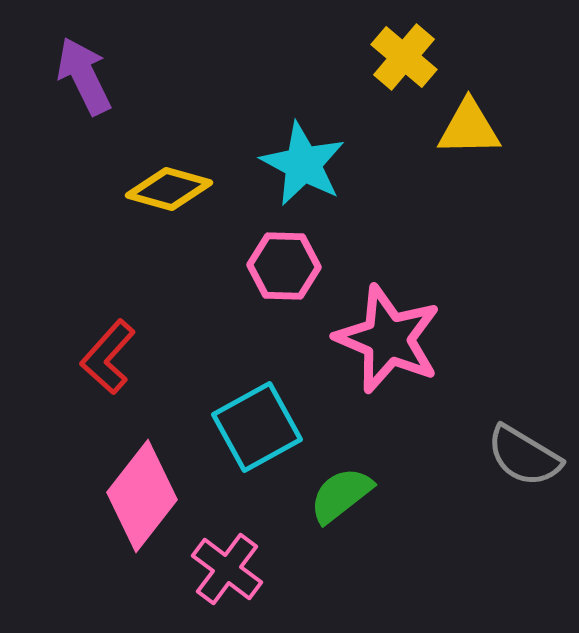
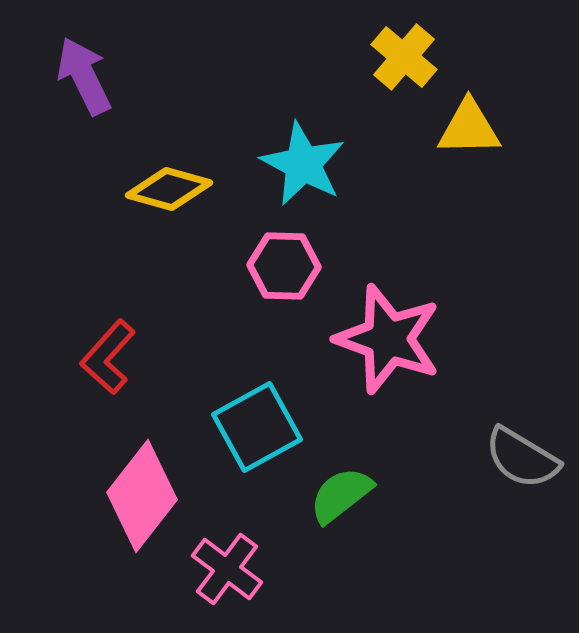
pink star: rotated 3 degrees counterclockwise
gray semicircle: moved 2 px left, 2 px down
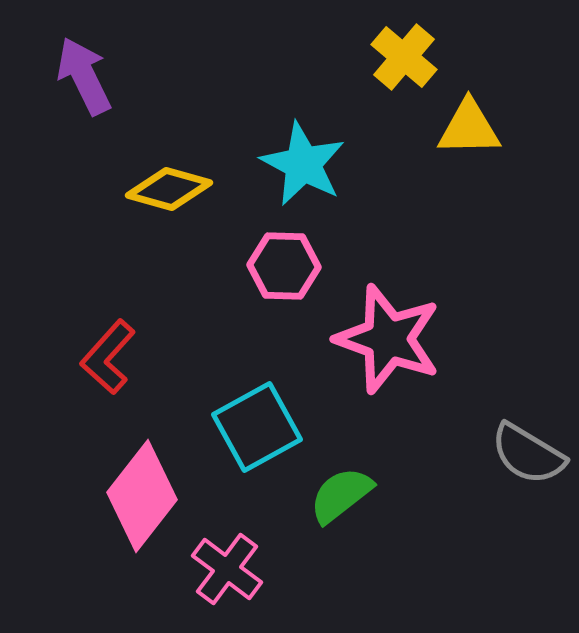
gray semicircle: moved 6 px right, 4 px up
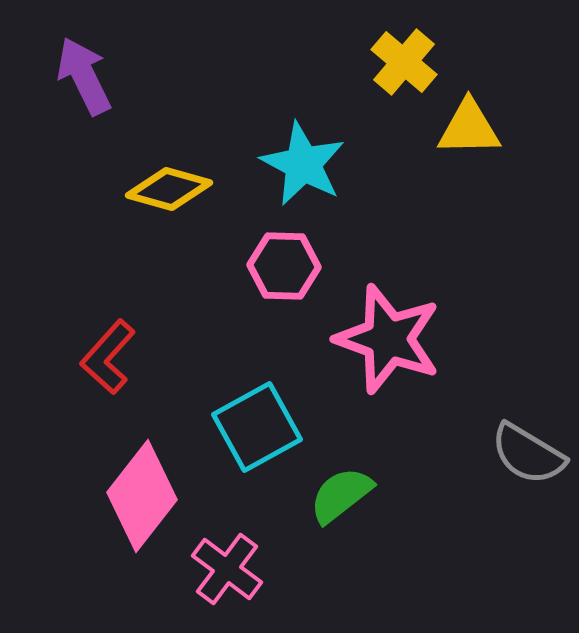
yellow cross: moved 5 px down
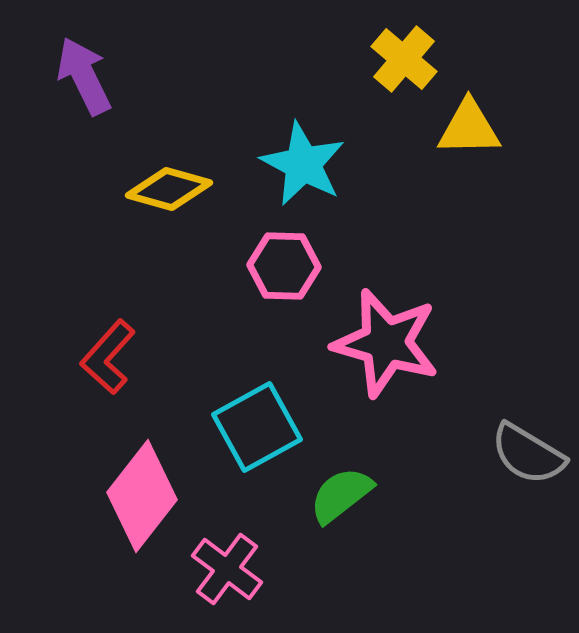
yellow cross: moved 3 px up
pink star: moved 2 px left, 4 px down; rotated 4 degrees counterclockwise
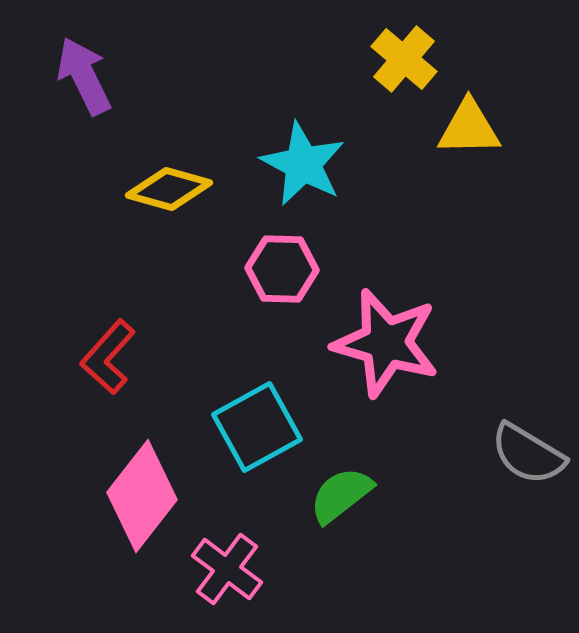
pink hexagon: moved 2 px left, 3 px down
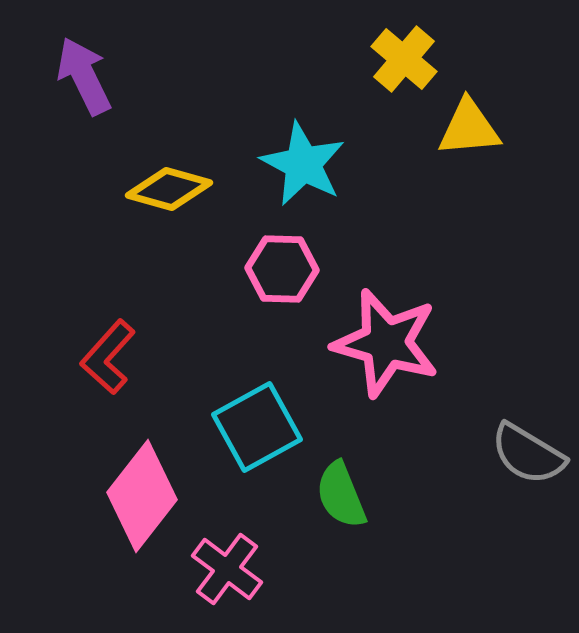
yellow triangle: rotated 4 degrees counterclockwise
green semicircle: rotated 74 degrees counterclockwise
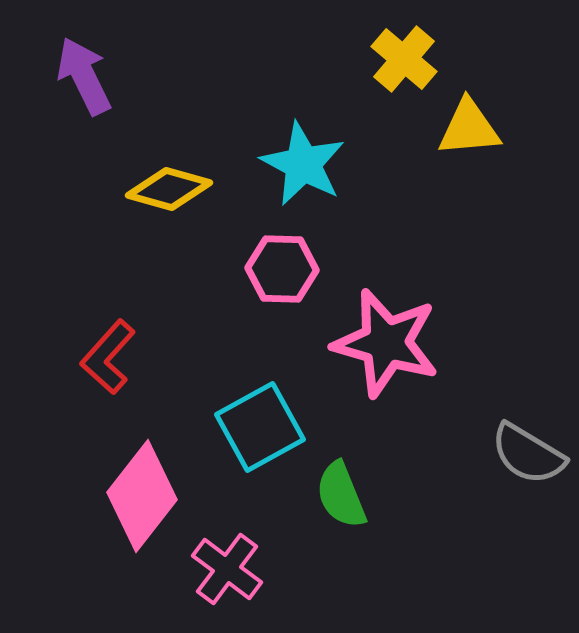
cyan square: moved 3 px right
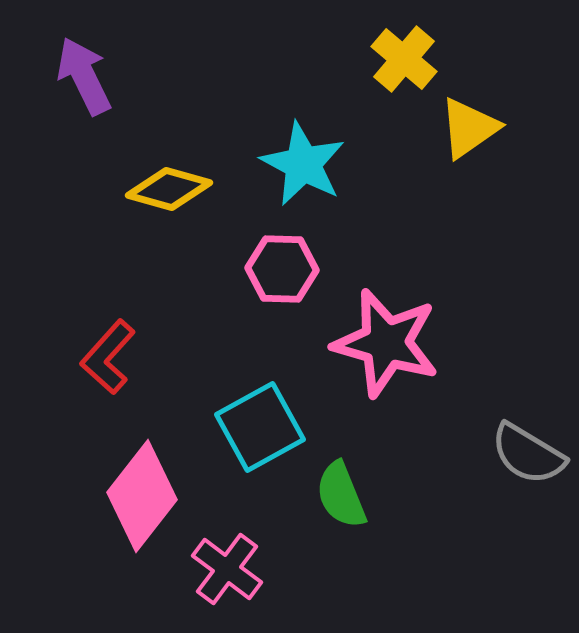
yellow triangle: rotated 30 degrees counterclockwise
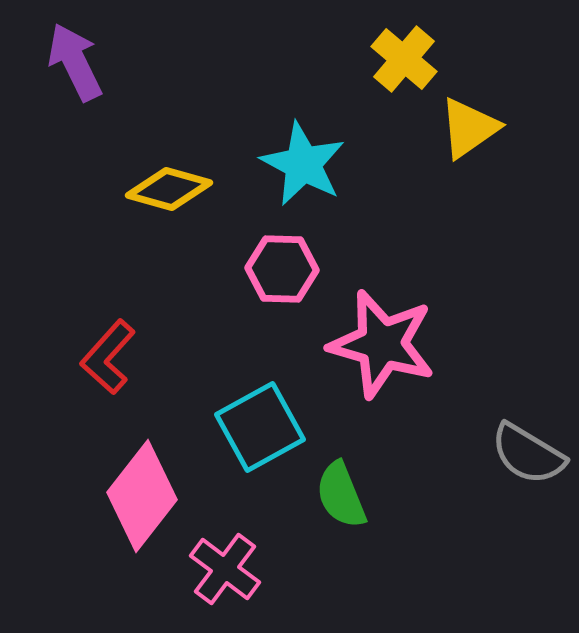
purple arrow: moved 9 px left, 14 px up
pink star: moved 4 px left, 1 px down
pink cross: moved 2 px left
